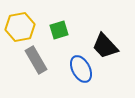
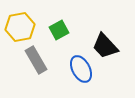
green square: rotated 12 degrees counterclockwise
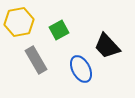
yellow hexagon: moved 1 px left, 5 px up
black trapezoid: moved 2 px right
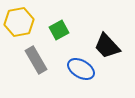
blue ellipse: rotated 32 degrees counterclockwise
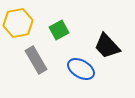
yellow hexagon: moved 1 px left, 1 px down
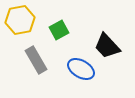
yellow hexagon: moved 2 px right, 3 px up
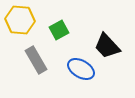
yellow hexagon: rotated 16 degrees clockwise
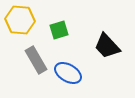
green square: rotated 12 degrees clockwise
blue ellipse: moved 13 px left, 4 px down
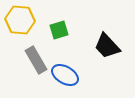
blue ellipse: moved 3 px left, 2 px down
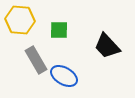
green square: rotated 18 degrees clockwise
blue ellipse: moved 1 px left, 1 px down
